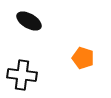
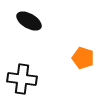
black cross: moved 4 px down
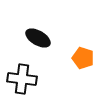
black ellipse: moved 9 px right, 17 px down
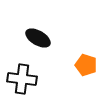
orange pentagon: moved 3 px right, 7 px down
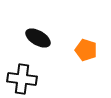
orange pentagon: moved 15 px up
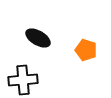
black cross: moved 1 px right, 1 px down; rotated 12 degrees counterclockwise
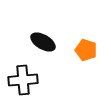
black ellipse: moved 5 px right, 4 px down
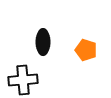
black ellipse: rotated 60 degrees clockwise
